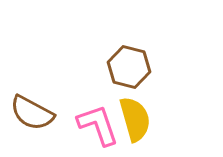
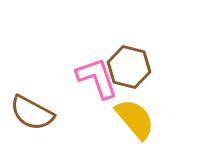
yellow semicircle: rotated 24 degrees counterclockwise
pink L-shape: moved 1 px left, 47 px up
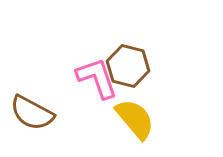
brown hexagon: moved 1 px left, 1 px up
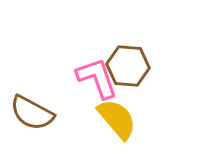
brown hexagon: rotated 9 degrees counterclockwise
yellow semicircle: moved 18 px left
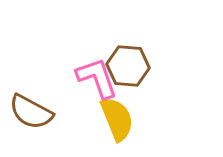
brown semicircle: moved 1 px left, 1 px up
yellow semicircle: rotated 18 degrees clockwise
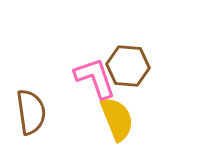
pink L-shape: moved 2 px left
brown semicircle: rotated 126 degrees counterclockwise
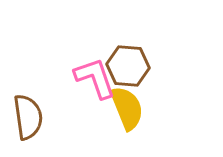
brown semicircle: moved 3 px left, 5 px down
yellow semicircle: moved 10 px right, 11 px up
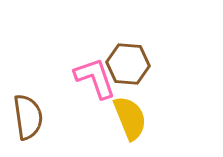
brown hexagon: moved 2 px up
yellow semicircle: moved 3 px right, 10 px down
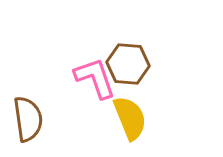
brown semicircle: moved 2 px down
